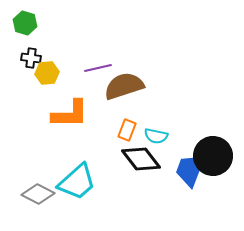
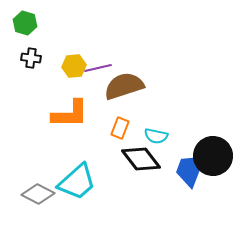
yellow hexagon: moved 27 px right, 7 px up
orange rectangle: moved 7 px left, 2 px up
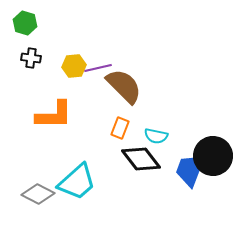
brown semicircle: rotated 63 degrees clockwise
orange L-shape: moved 16 px left, 1 px down
